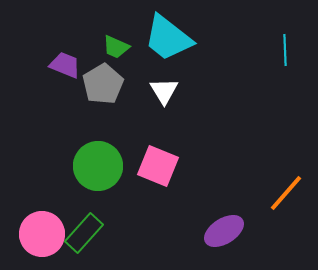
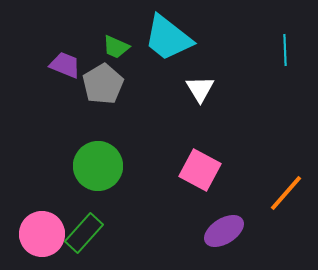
white triangle: moved 36 px right, 2 px up
pink square: moved 42 px right, 4 px down; rotated 6 degrees clockwise
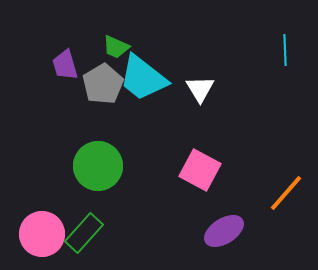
cyan trapezoid: moved 25 px left, 40 px down
purple trapezoid: rotated 128 degrees counterclockwise
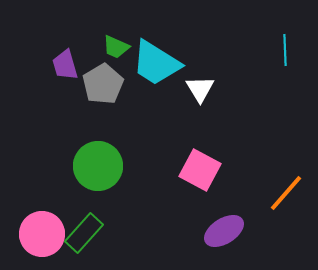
cyan trapezoid: moved 13 px right, 15 px up; rotated 6 degrees counterclockwise
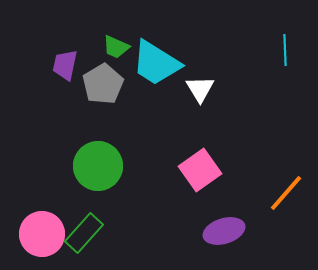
purple trapezoid: rotated 28 degrees clockwise
pink square: rotated 27 degrees clockwise
purple ellipse: rotated 15 degrees clockwise
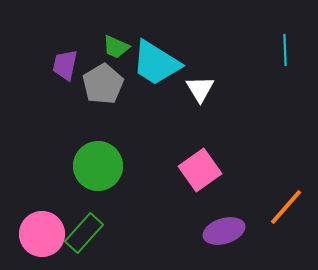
orange line: moved 14 px down
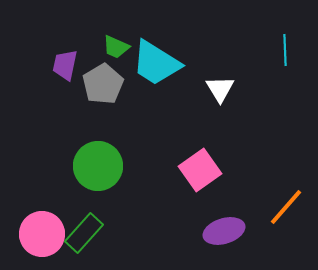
white triangle: moved 20 px right
